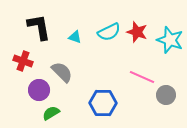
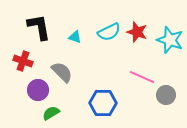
purple circle: moved 1 px left
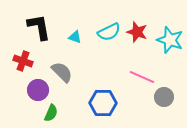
gray circle: moved 2 px left, 2 px down
green semicircle: rotated 144 degrees clockwise
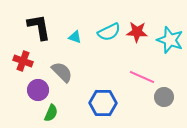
red star: rotated 15 degrees counterclockwise
